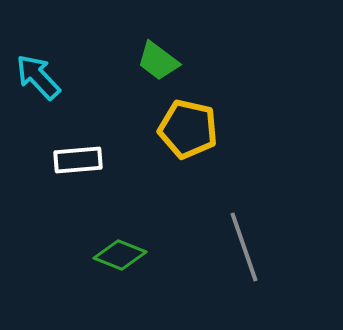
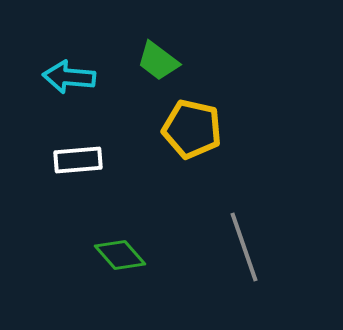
cyan arrow: moved 31 px right; rotated 42 degrees counterclockwise
yellow pentagon: moved 4 px right
green diamond: rotated 27 degrees clockwise
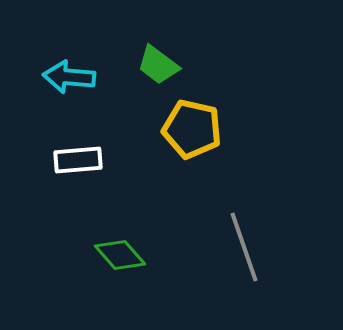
green trapezoid: moved 4 px down
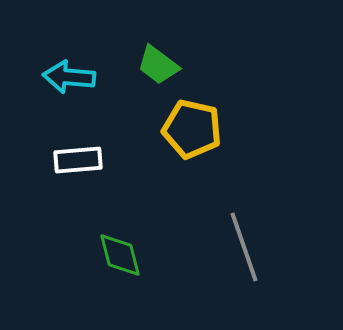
green diamond: rotated 27 degrees clockwise
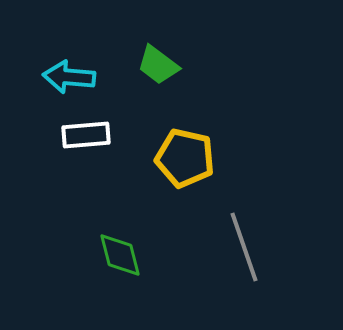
yellow pentagon: moved 7 px left, 29 px down
white rectangle: moved 8 px right, 25 px up
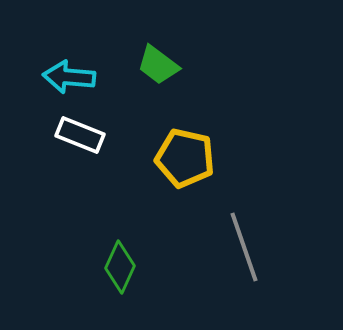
white rectangle: moved 6 px left; rotated 27 degrees clockwise
green diamond: moved 12 px down; rotated 39 degrees clockwise
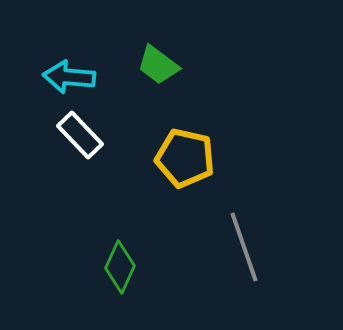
white rectangle: rotated 24 degrees clockwise
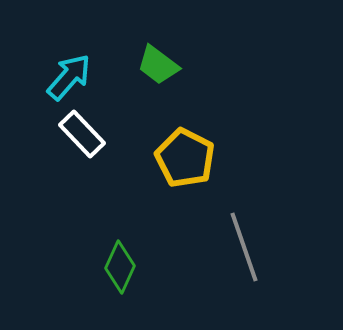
cyan arrow: rotated 126 degrees clockwise
white rectangle: moved 2 px right, 1 px up
yellow pentagon: rotated 14 degrees clockwise
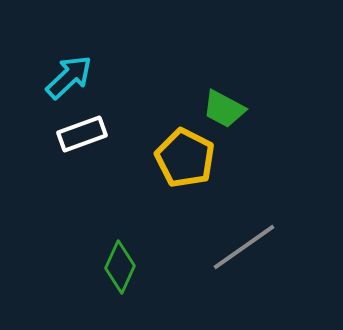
green trapezoid: moved 66 px right, 44 px down; rotated 9 degrees counterclockwise
cyan arrow: rotated 6 degrees clockwise
white rectangle: rotated 66 degrees counterclockwise
gray line: rotated 74 degrees clockwise
